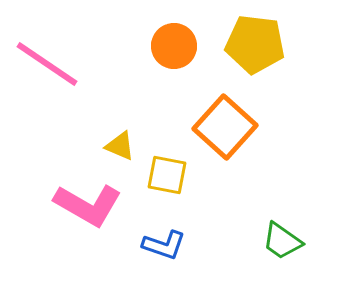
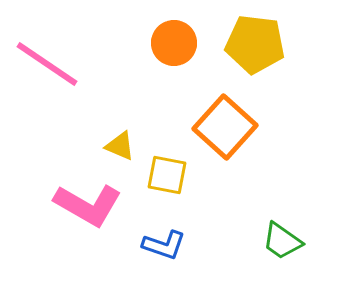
orange circle: moved 3 px up
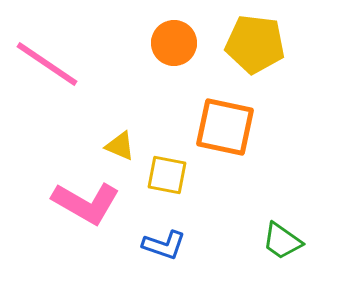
orange square: rotated 30 degrees counterclockwise
pink L-shape: moved 2 px left, 2 px up
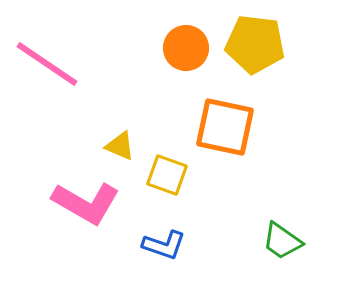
orange circle: moved 12 px right, 5 px down
yellow square: rotated 9 degrees clockwise
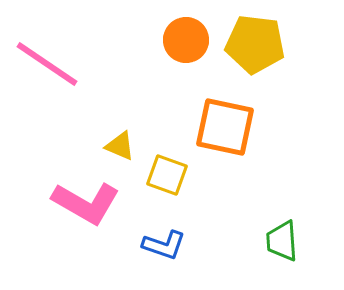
orange circle: moved 8 px up
green trapezoid: rotated 51 degrees clockwise
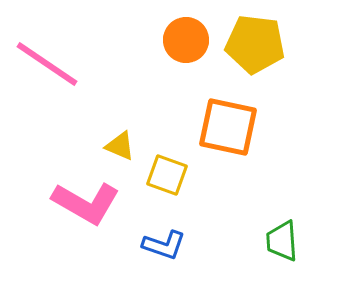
orange square: moved 3 px right
